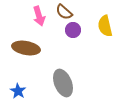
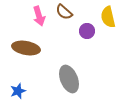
yellow semicircle: moved 3 px right, 9 px up
purple circle: moved 14 px right, 1 px down
gray ellipse: moved 6 px right, 4 px up
blue star: rotated 21 degrees clockwise
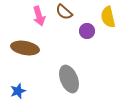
brown ellipse: moved 1 px left
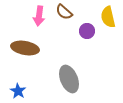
pink arrow: rotated 24 degrees clockwise
blue star: rotated 21 degrees counterclockwise
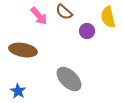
pink arrow: rotated 48 degrees counterclockwise
brown ellipse: moved 2 px left, 2 px down
gray ellipse: rotated 24 degrees counterclockwise
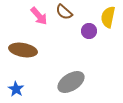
yellow semicircle: rotated 25 degrees clockwise
purple circle: moved 2 px right
gray ellipse: moved 2 px right, 3 px down; rotated 76 degrees counterclockwise
blue star: moved 2 px left, 2 px up
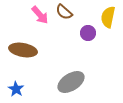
pink arrow: moved 1 px right, 1 px up
purple circle: moved 1 px left, 2 px down
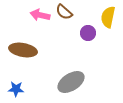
pink arrow: rotated 144 degrees clockwise
blue star: rotated 28 degrees counterclockwise
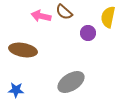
pink arrow: moved 1 px right, 1 px down
blue star: moved 1 px down
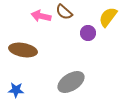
yellow semicircle: rotated 25 degrees clockwise
